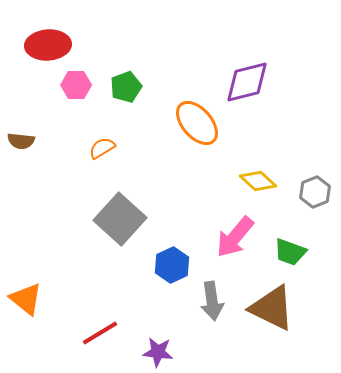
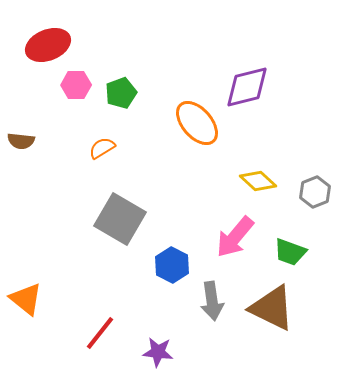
red ellipse: rotated 18 degrees counterclockwise
purple diamond: moved 5 px down
green pentagon: moved 5 px left, 6 px down
gray square: rotated 12 degrees counterclockwise
blue hexagon: rotated 8 degrees counterclockwise
red line: rotated 21 degrees counterclockwise
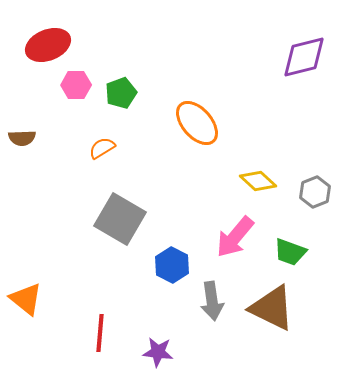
purple diamond: moved 57 px right, 30 px up
brown semicircle: moved 1 px right, 3 px up; rotated 8 degrees counterclockwise
red line: rotated 33 degrees counterclockwise
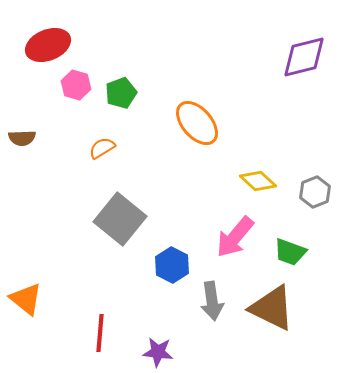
pink hexagon: rotated 16 degrees clockwise
gray square: rotated 9 degrees clockwise
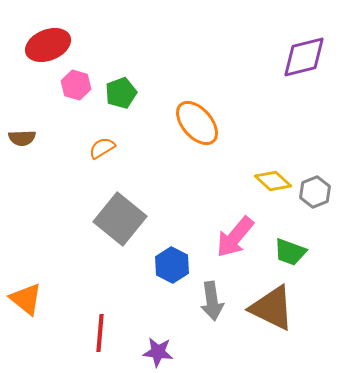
yellow diamond: moved 15 px right
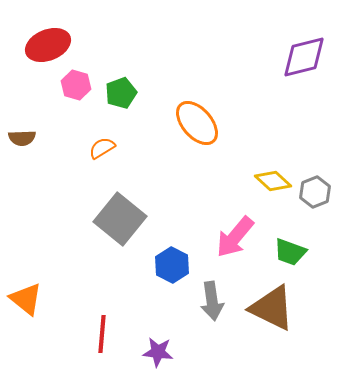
red line: moved 2 px right, 1 px down
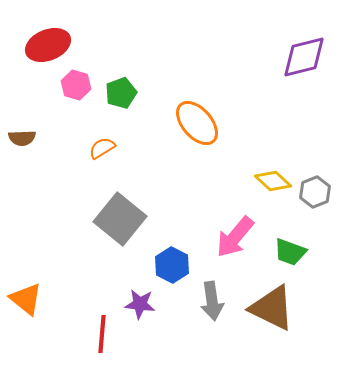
purple star: moved 18 px left, 48 px up
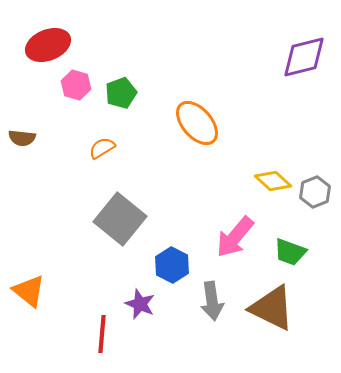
brown semicircle: rotated 8 degrees clockwise
orange triangle: moved 3 px right, 8 px up
purple star: rotated 16 degrees clockwise
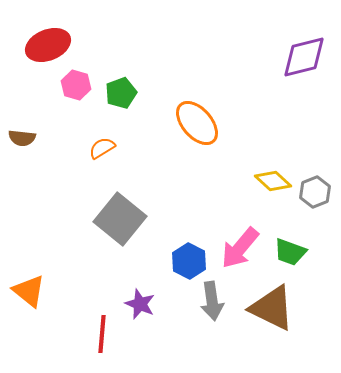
pink arrow: moved 5 px right, 11 px down
blue hexagon: moved 17 px right, 4 px up
